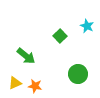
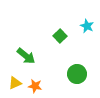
green circle: moved 1 px left
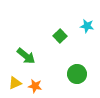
cyan star: rotated 16 degrees counterclockwise
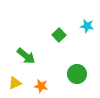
green square: moved 1 px left, 1 px up
orange star: moved 6 px right
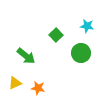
green square: moved 3 px left
green circle: moved 4 px right, 21 px up
orange star: moved 3 px left, 2 px down
